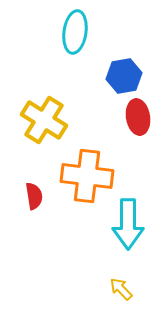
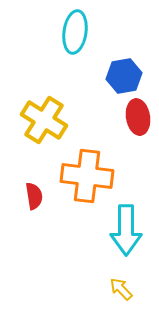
cyan arrow: moved 2 px left, 6 px down
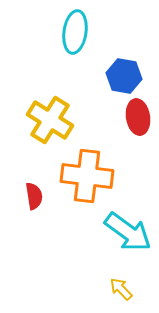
blue hexagon: rotated 20 degrees clockwise
yellow cross: moved 6 px right
cyan arrow: moved 2 px right, 2 px down; rotated 54 degrees counterclockwise
